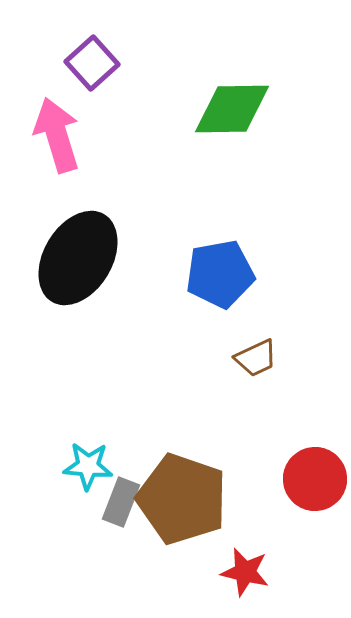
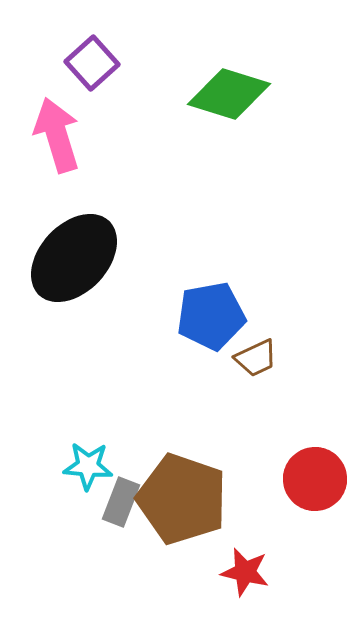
green diamond: moved 3 px left, 15 px up; rotated 18 degrees clockwise
black ellipse: moved 4 px left; rotated 12 degrees clockwise
blue pentagon: moved 9 px left, 42 px down
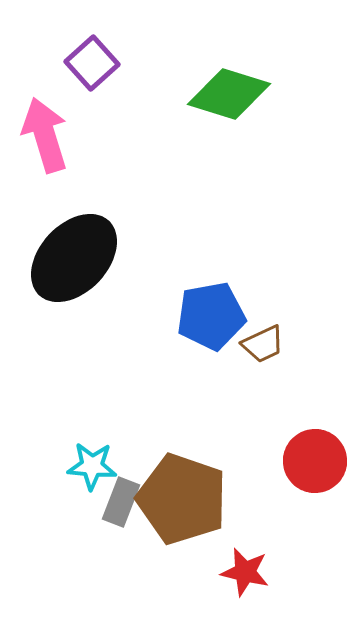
pink arrow: moved 12 px left
brown trapezoid: moved 7 px right, 14 px up
cyan star: moved 4 px right
red circle: moved 18 px up
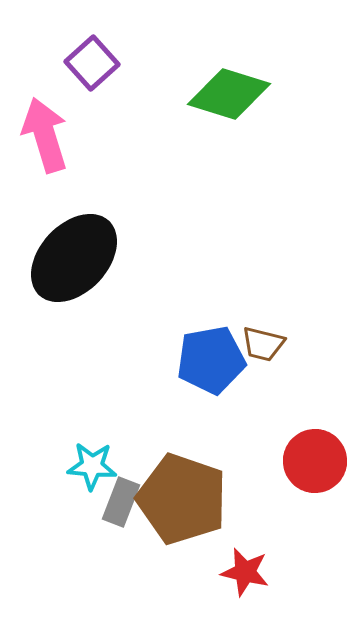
blue pentagon: moved 44 px down
brown trapezoid: rotated 39 degrees clockwise
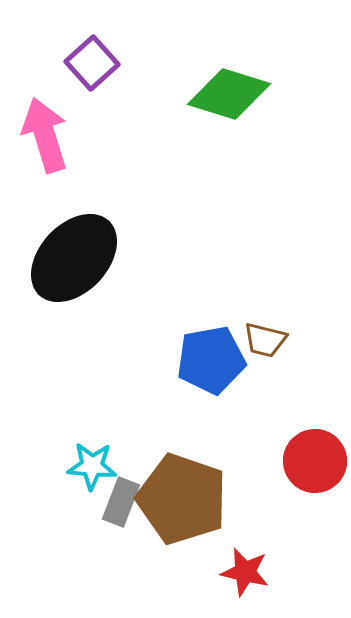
brown trapezoid: moved 2 px right, 4 px up
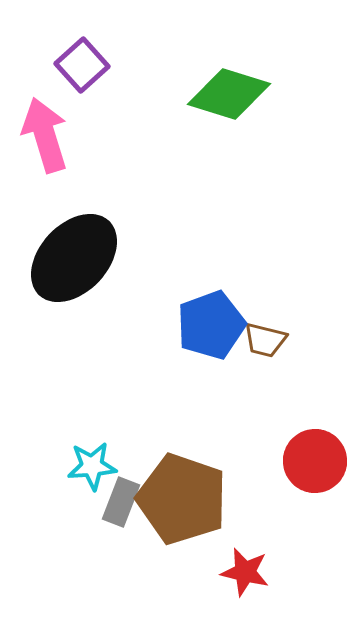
purple square: moved 10 px left, 2 px down
blue pentagon: moved 35 px up; rotated 10 degrees counterclockwise
cyan star: rotated 9 degrees counterclockwise
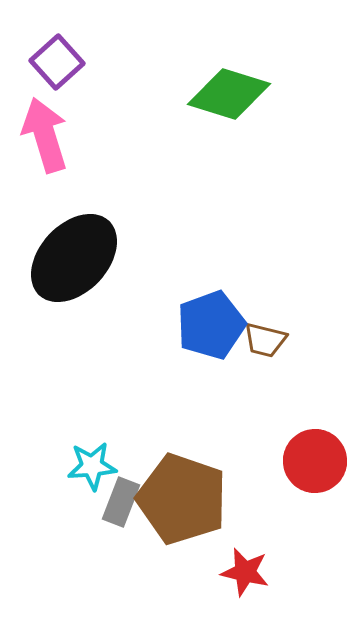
purple square: moved 25 px left, 3 px up
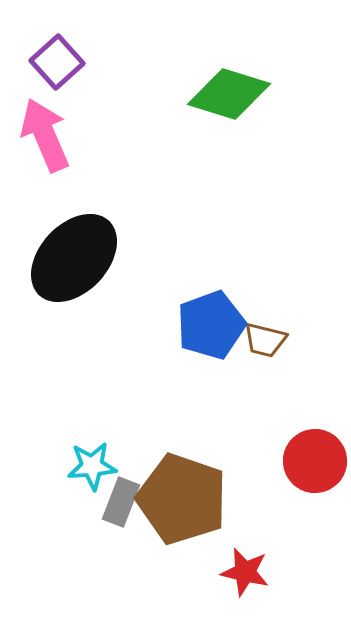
pink arrow: rotated 6 degrees counterclockwise
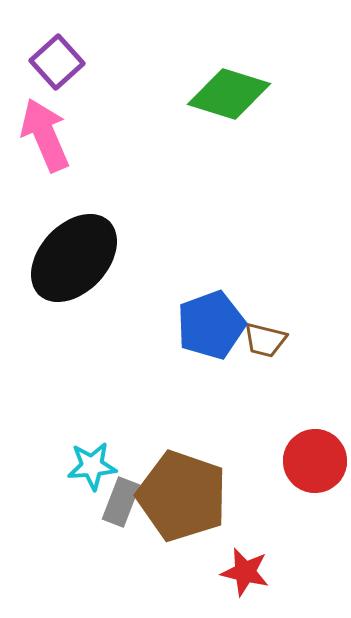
brown pentagon: moved 3 px up
